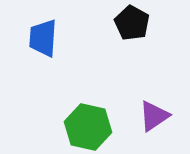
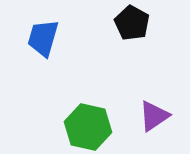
blue trapezoid: rotated 12 degrees clockwise
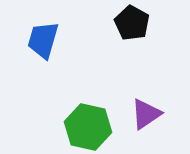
blue trapezoid: moved 2 px down
purple triangle: moved 8 px left, 2 px up
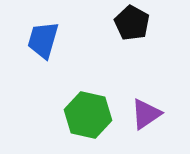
green hexagon: moved 12 px up
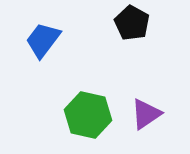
blue trapezoid: rotated 21 degrees clockwise
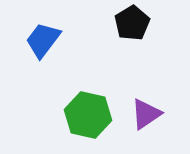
black pentagon: rotated 12 degrees clockwise
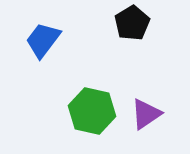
green hexagon: moved 4 px right, 4 px up
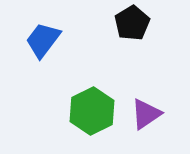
green hexagon: rotated 21 degrees clockwise
